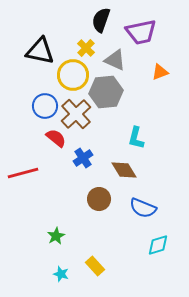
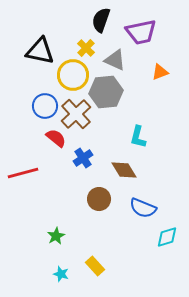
cyan L-shape: moved 2 px right, 1 px up
cyan diamond: moved 9 px right, 8 px up
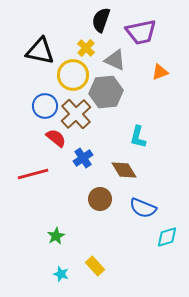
red line: moved 10 px right, 1 px down
brown circle: moved 1 px right
